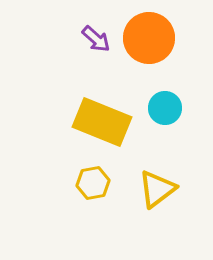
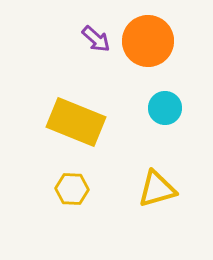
orange circle: moved 1 px left, 3 px down
yellow rectangle: moved 26 px left
yellow hexagon: moved 21 px left, 6 px down; rotated 12 degrees clockwise
yellow triangle: rotated 21 degrees clockwise
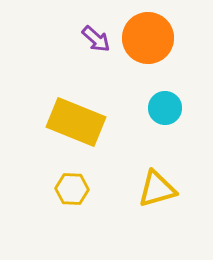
orange circle: moved 3 px up
